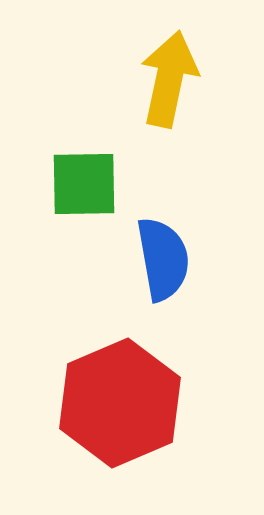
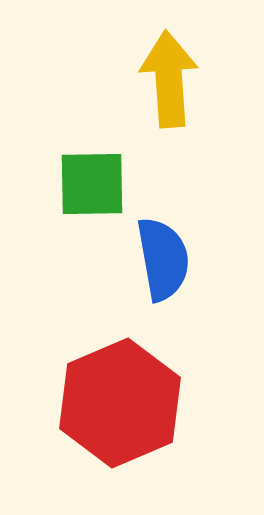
yellow arrow: rotated 16 degrees counterclockwise
green square: moved 8 px right
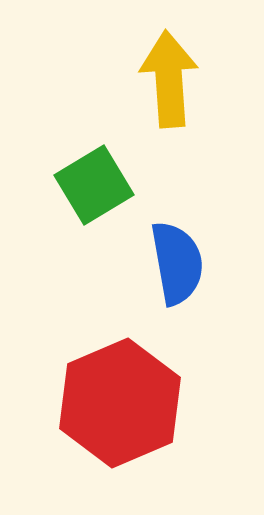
green square: moved 2 px right, 1 px down; rotated 30 degrees counterclockwise
blue semicircle: moved 14 px right, 4 px down
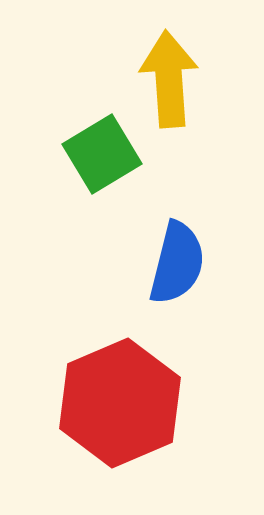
green square: moved 8 px right, 31 px up
blue semicircle: rotated 24 degrees clockwise
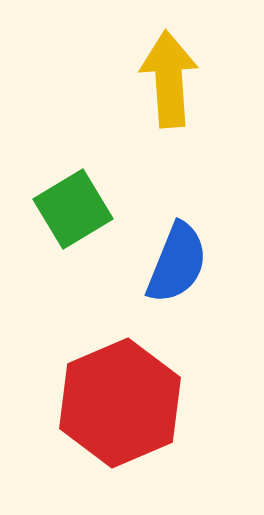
green square: moved 29 px left, 55 px down
blue semicircle: rotated 8 degrees clockwise
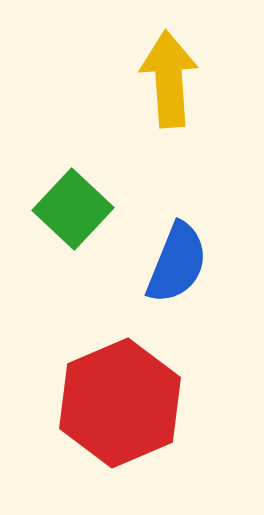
green square: rotated 16 degrees counterclockwise
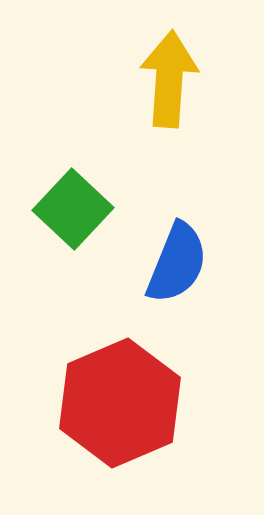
yellow arrow: rotated 8 degrees clockwise
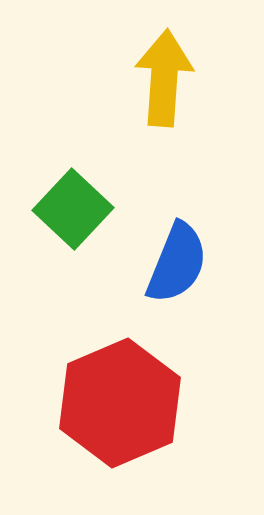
yellow arrow: moved 5 px left, 1 px up
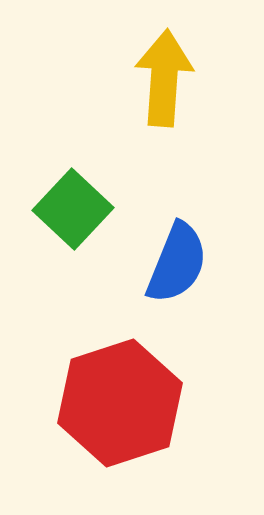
red hexagon: rotated 5 degrees clockwise
